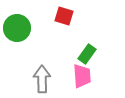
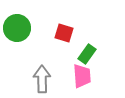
red square: moved 17 px down
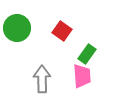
red square: moved 2 px left, 2 px up; rotated 18 degrees clockwise
